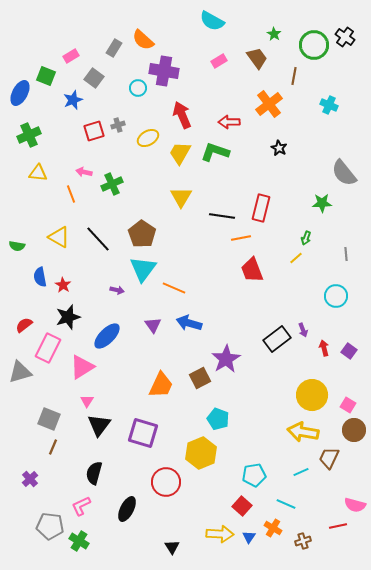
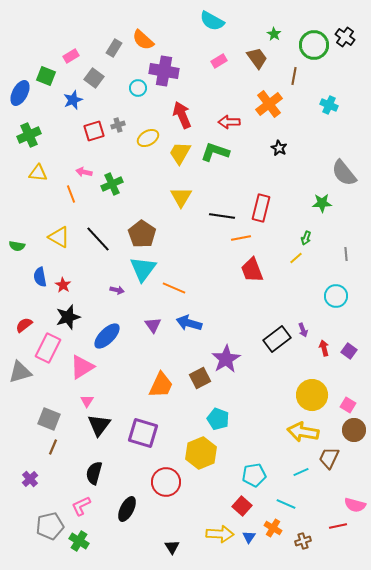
gray pentagon at (50, 526): rotated 20 degrees counterclockwise
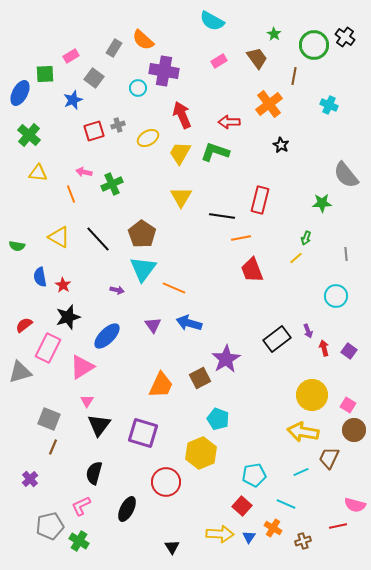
green square at (46, 76): moved 1 px left, 2 px up; rotated 24 degrees counterclockwise
green cross at (29, 135): rotated 25 degrees counterclockwise
black star at (279, 148): moved 2 px right, 3 px up
gray semicircle at (344, 173): moved 2 px right, 2 px down
red rectangle at (261, 208): moved 1 px left, 8 px up
purple arrow at (303, 330): moved 5 px right, 1 px down
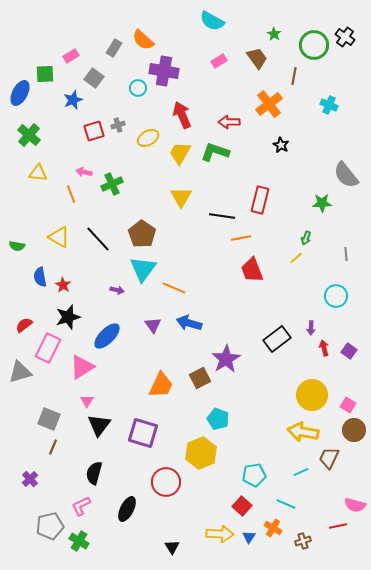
purple arrow at (308, 331): moved 3 px right, 3 px up; rotated 24 degrees clockwise
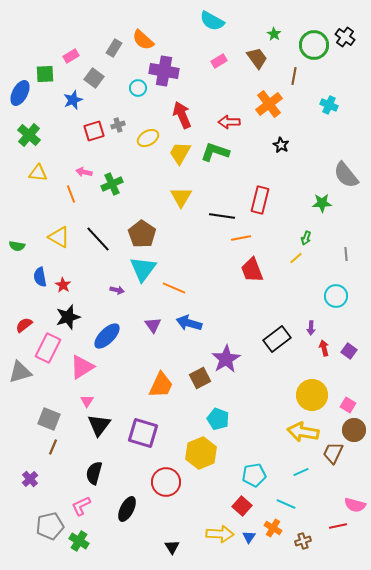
brown trapezoid at (329, 458): moved 4 px right, 5 px up
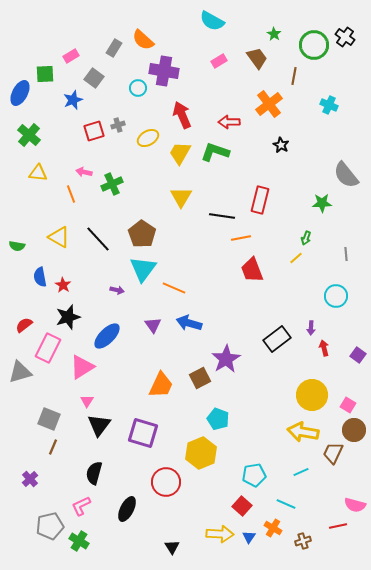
purple square at (349, 351): moved 9 px right, 4 px down
